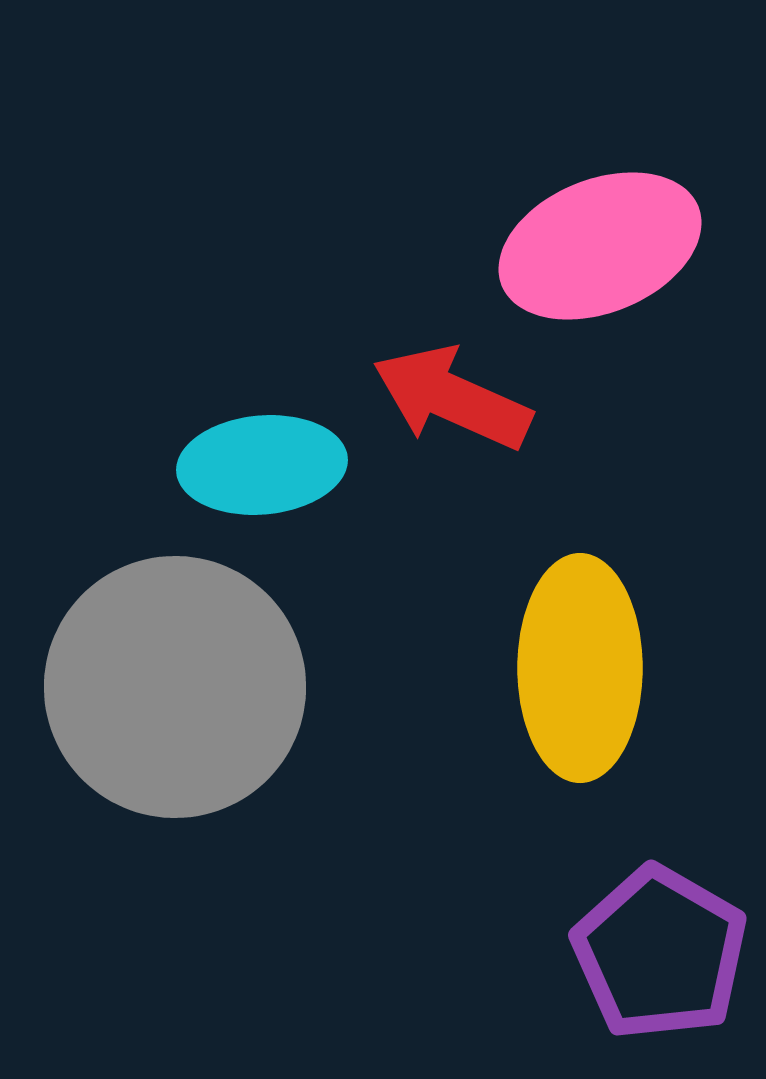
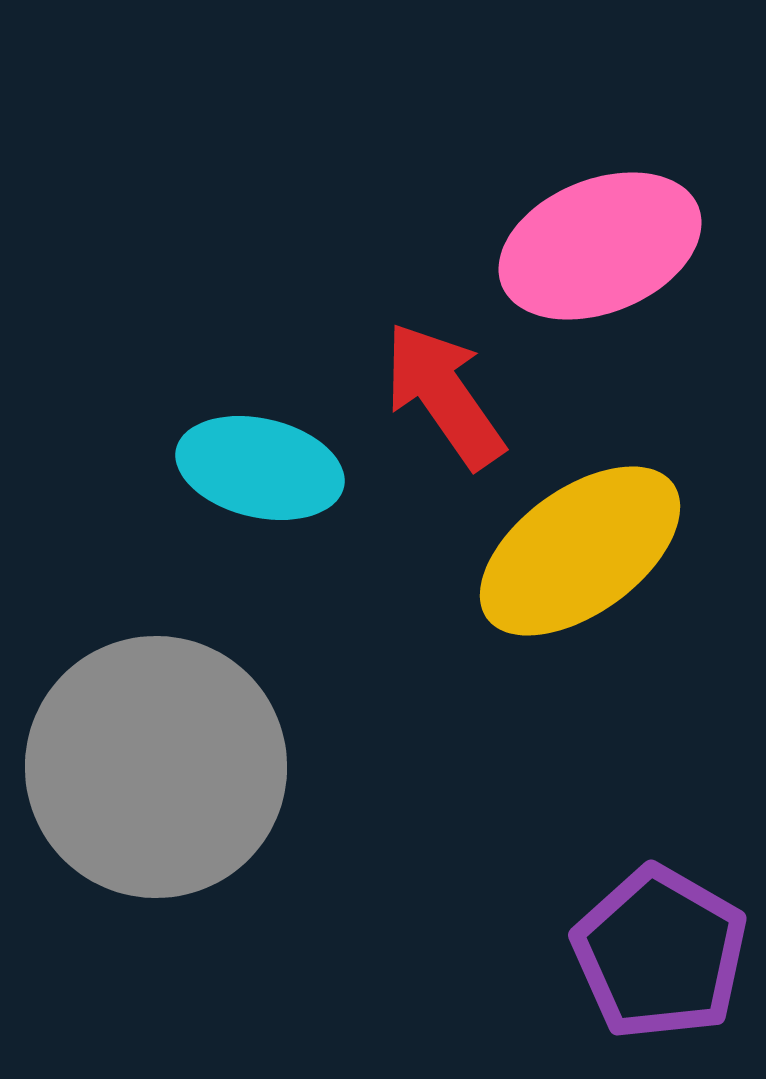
red arrow: moved 8 px left, 3 px up; rotated 31 degrees clockwise
cyan ellipse: moved 2 px left, 3 px down; rotated 18 degrees clockwise
yellow ellipse: moved 117 px up; rotated 54 degrees clockwise
gray circle: moved 19 px left, 80 px down
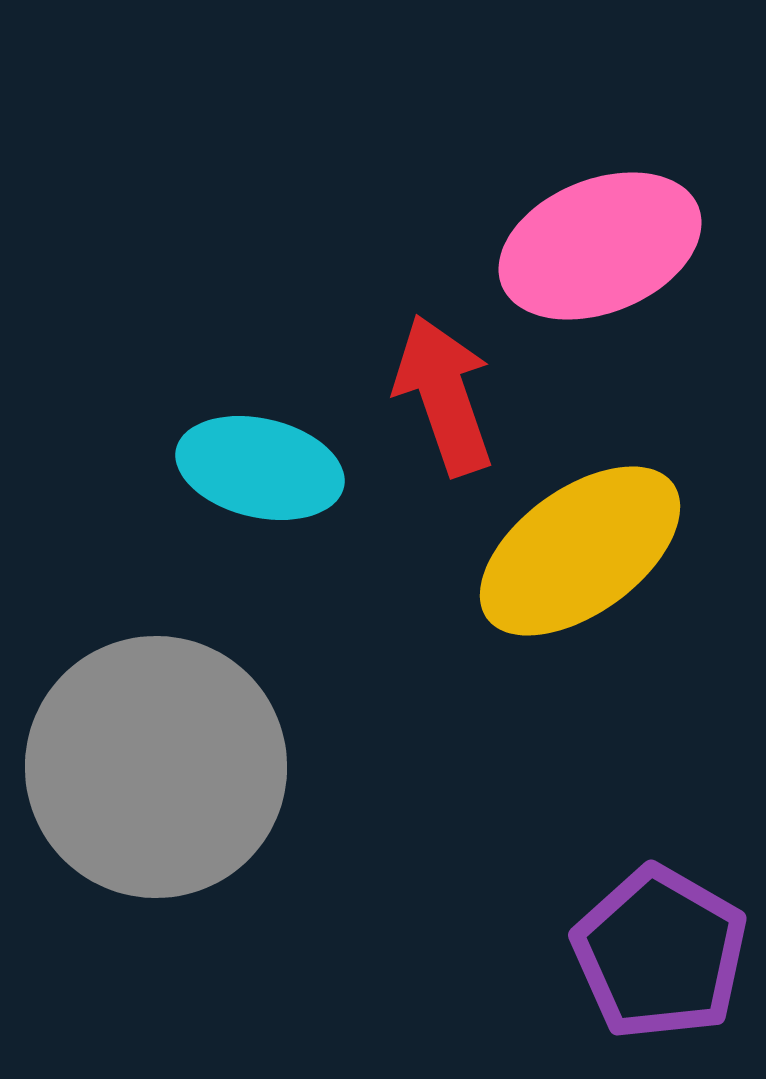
red arrow: rotated 16 degrees clockwise
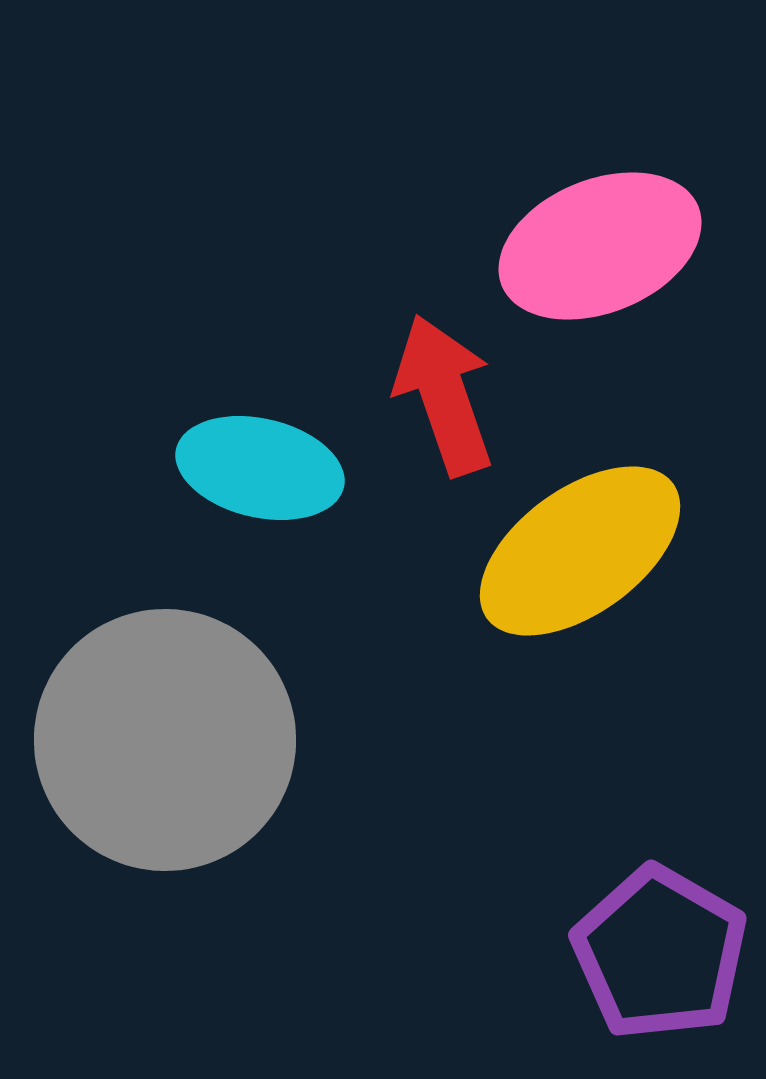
gray circle: moved 9 px right, 27 px up
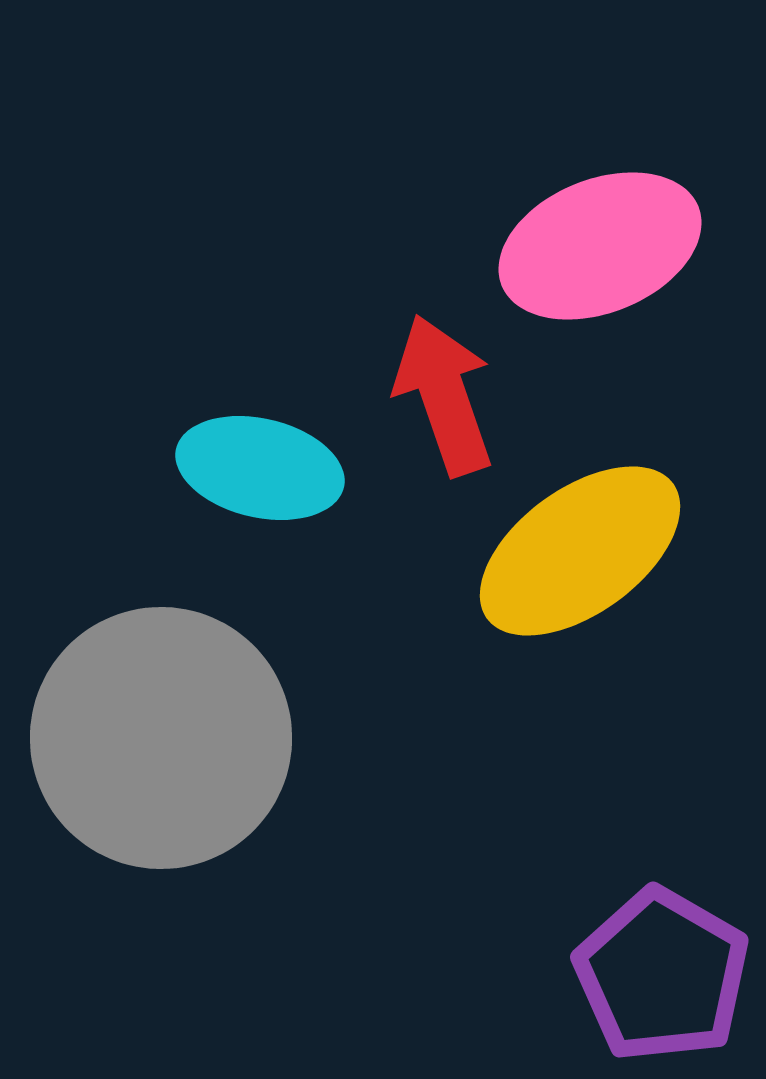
gray circle: moved 4 px left, 2 px up
purple pentagon: moved 2 px right, 22 px down
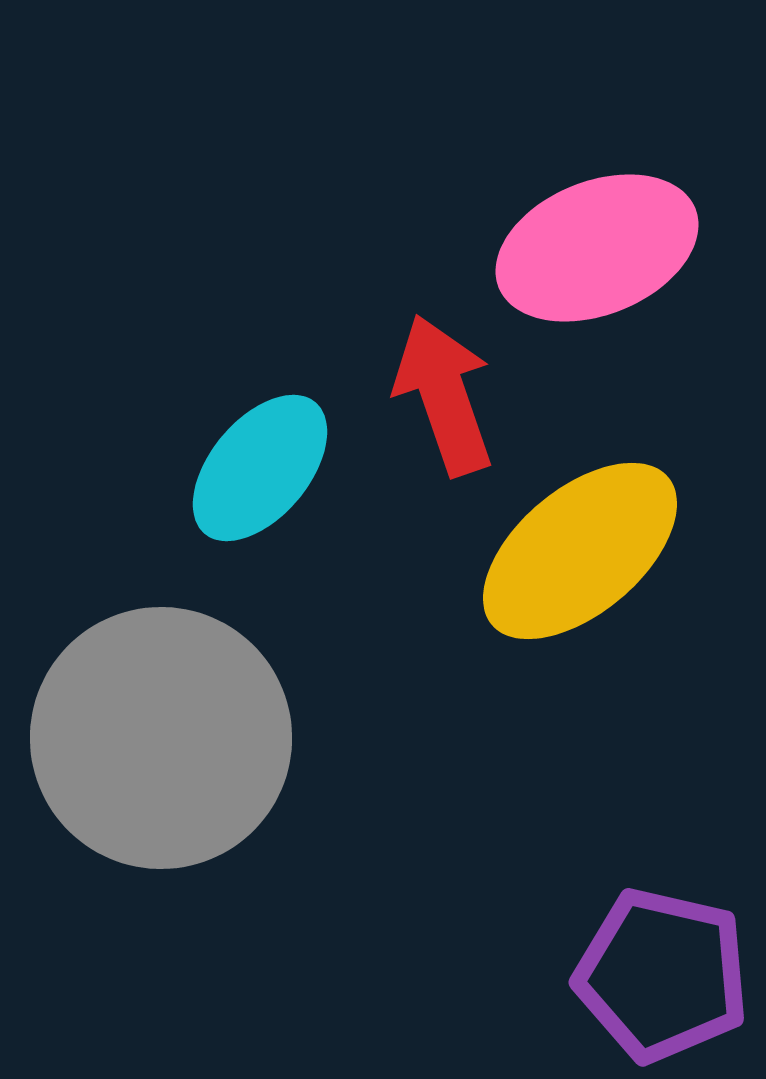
pink ellipse: moved 3 px left, 2 px down
cyan ellipse: rotated 63 degrees counterclockwise
yellow ellipse: rotated 4 degrees counterclockwise
purple pentagon: rotated 17 degrees counterclockwise
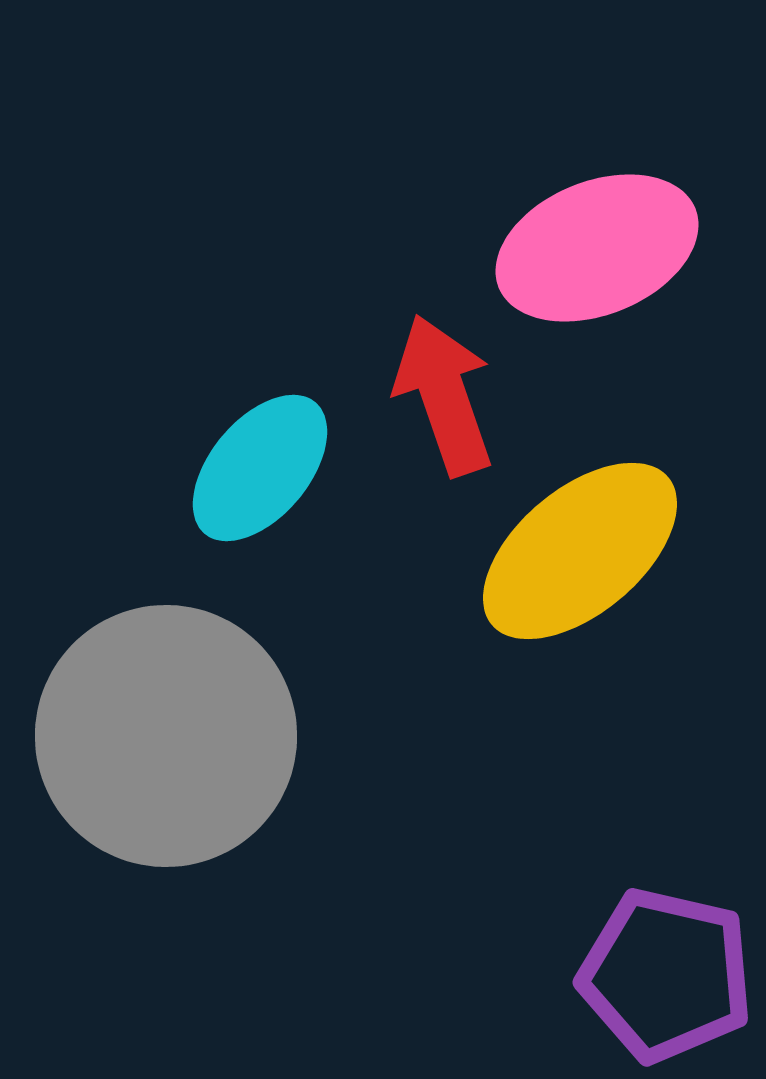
gray circle: moved 5 px right, 2 px up
purple pentagon: moved 4 px right
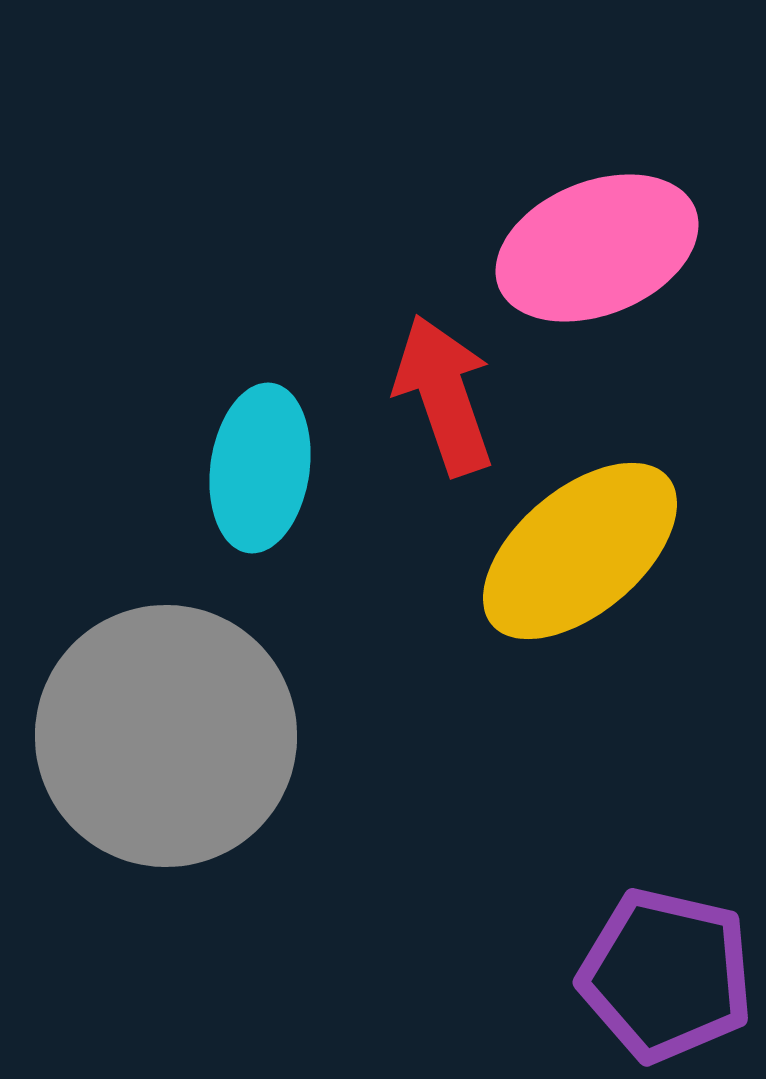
cyan ellipse: rotated 32 degrees counterclockwise
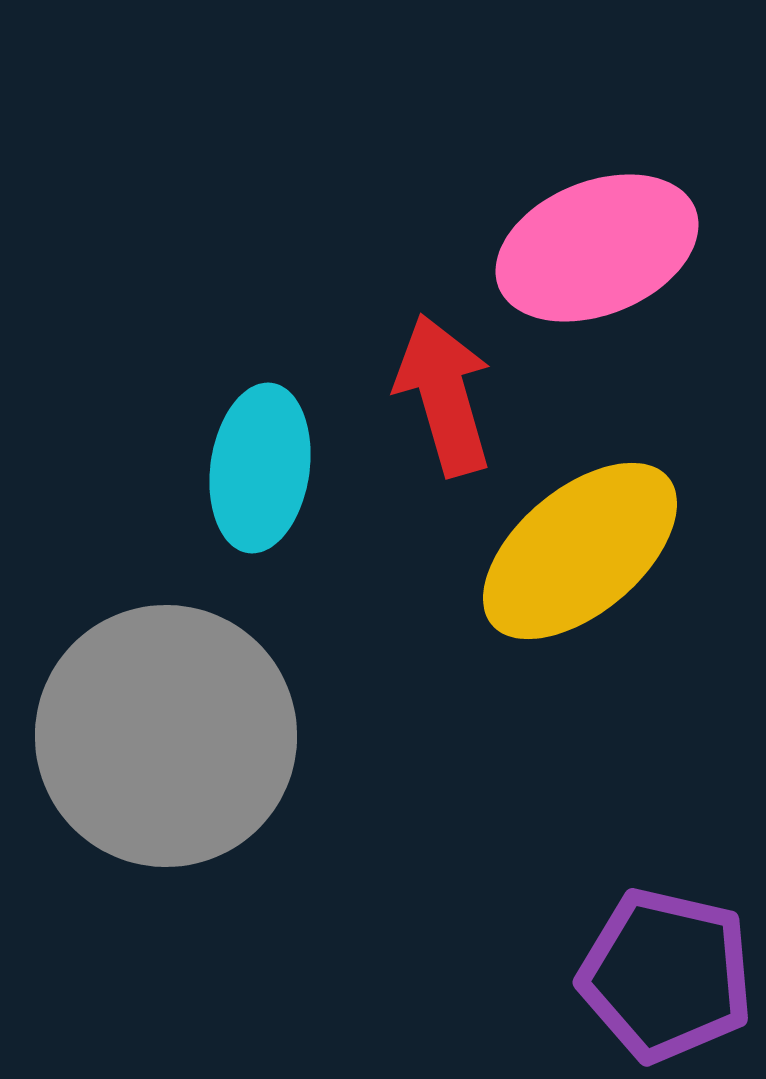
red arrow: rotated 3 degrees clockwise
